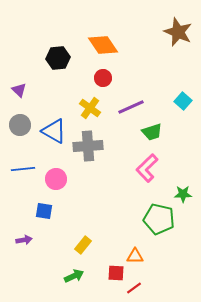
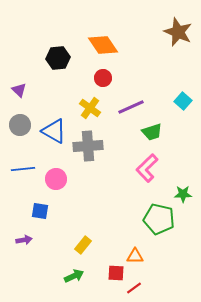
blue square: moved 4 px left
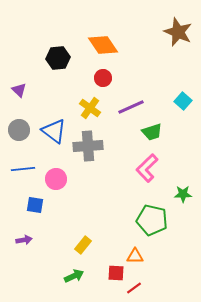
gray circle: moved 1 px left, 5 px down
blue triangle: rotated 8 degrees clockwise
blue square: moved 5 px left, 6 px up
green pentagon: moved 7 px left, 1 px down
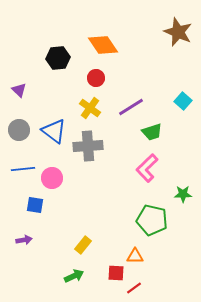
red circle: moved 7 px left
purple line: rotated 8 degrees counterclockwise
pink circle: moved 4 px left, 1 px up
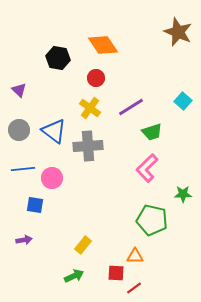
black hexagon: rotated 15 degrees clockwise
